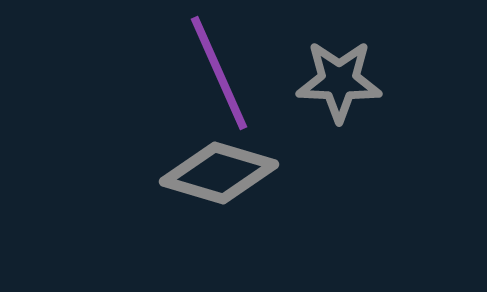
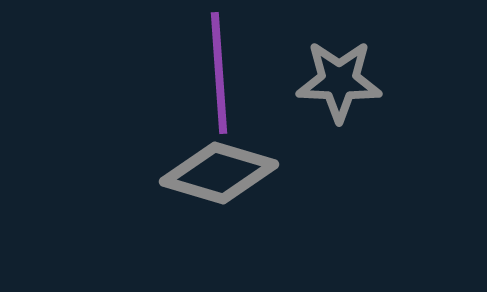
purple line: rotated 20 degrees clockwise
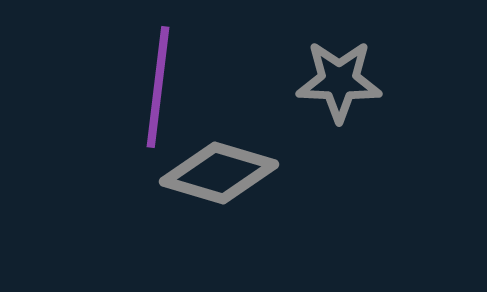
purple line: moved 61 px left, 14 px down; rotated 11 degrees clockwise
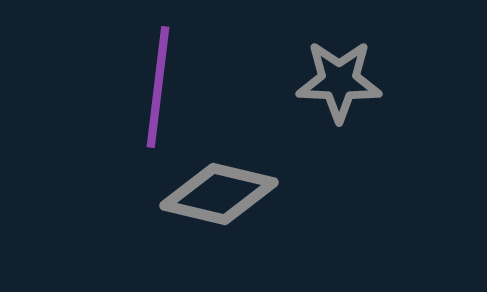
gray diamond: moved 21 px down; rotated 3 degrees counterclockwise
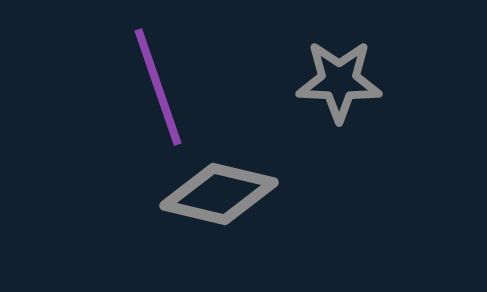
purple line: rotated 26 degrees counterclockwise
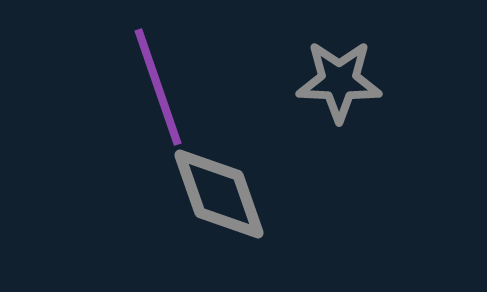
gray diamond: rotated 57 degrees clockwise
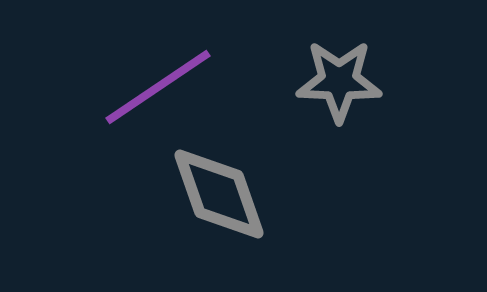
purple line: rotated 75 degrees clockwise
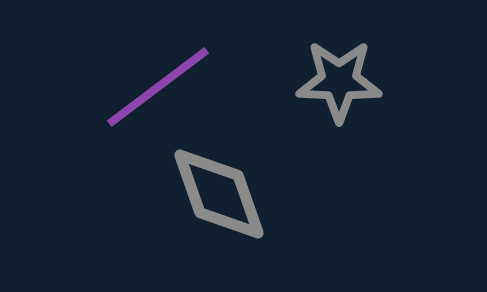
purple line: rotated 3 degrees counterclockwise
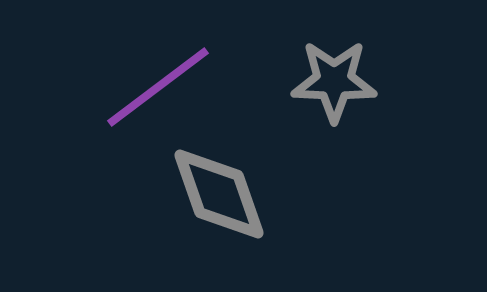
gray star: moved 5 px left
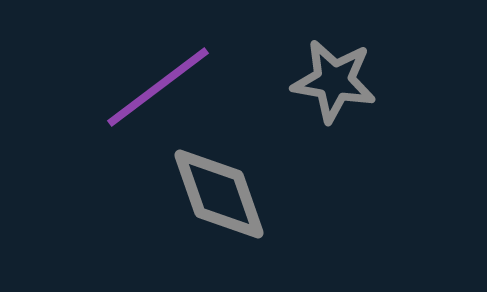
gray star: rotated 8 degrees clockwise
